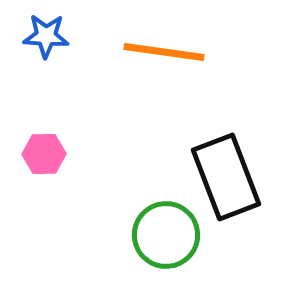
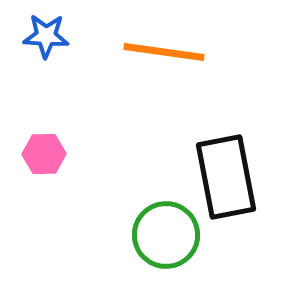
black rectangle: rotated 10 degrees clockwise
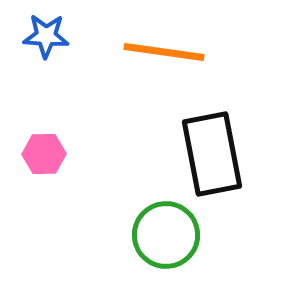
black rectangle: moved 14 px left, 23 px up
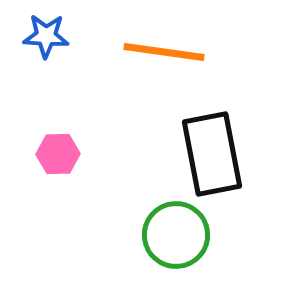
pink hexagon: moved 14 px right
green circle: moved 10 px right
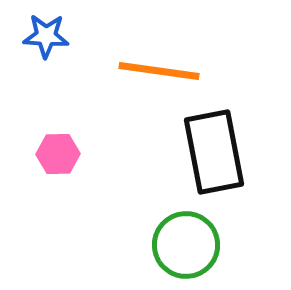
orange line: moved 5 px left, 19 px down
black rectangle: moved 2 px right, 2 px up
green circle: moved 10 px right, 10 px down
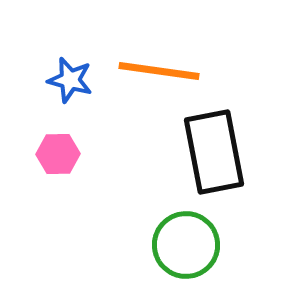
blue star: moved 24 px right, 44 px down; rotated 12 degrees clockwise
